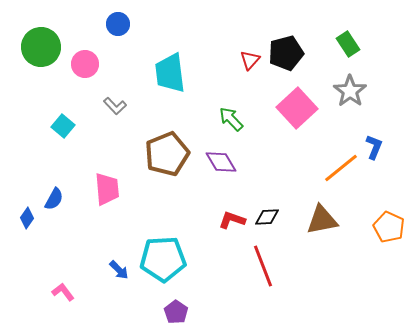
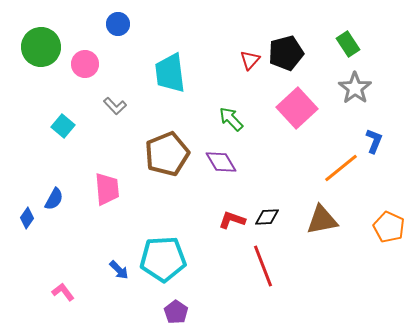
gray star: moved 5 px right, 3 px up
blue L-shape: moved 6 px up
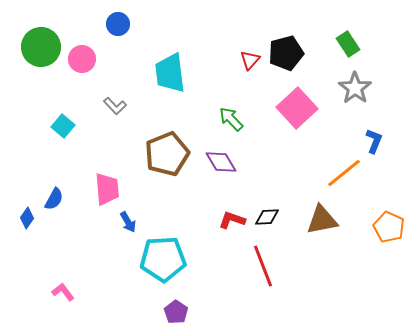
pink circle: moved 3 px left, 5 px up
orange line: moved 3 px right, 5 px down
blue arrow: moved 9 px right, 48 px up; rotated 15 degrees clockwise
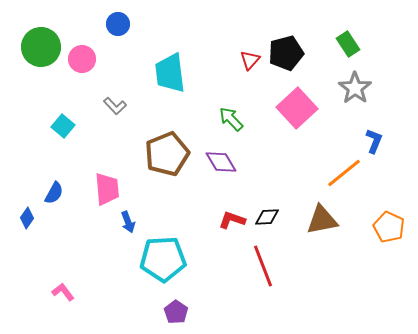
blue semicircle: moved 6 px up
blue arrow: rotated 10 degrees clockwise
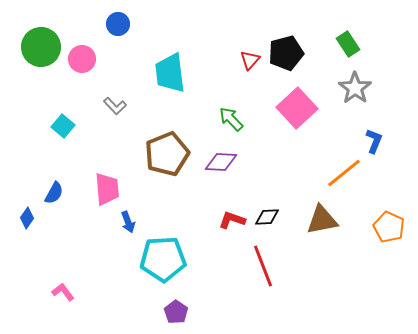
purple diamond: rotated 56 degrees counterclockwise
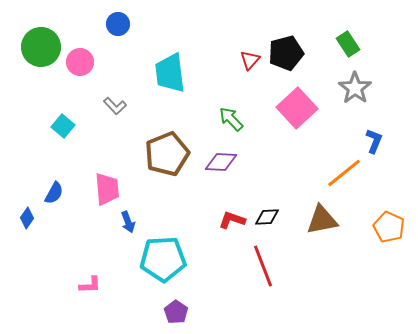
pink circle: moved 2 px left, 3 px down
pink L-shape: moved 27 px right, 7 px up; rotated 125 degrees clockwise
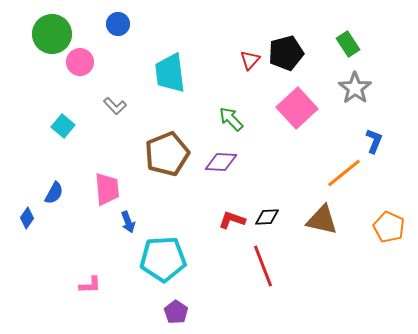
green circle: moved 11 px right, 13 px up
brown triangle: rotated 24 degrees clockwise
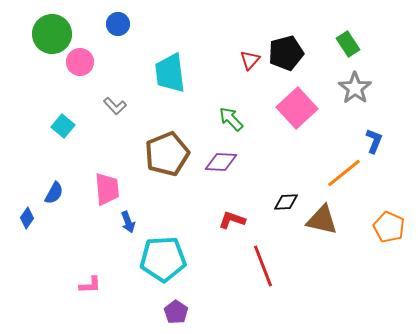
black diamond: moved 19 px right, 15 px up
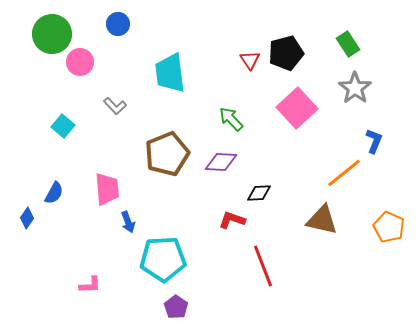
red triangle: rotated 15 degrees counterclockwise
black diamond: moved 27 px left, 9 px up
purple pentagon: moved 5 px up
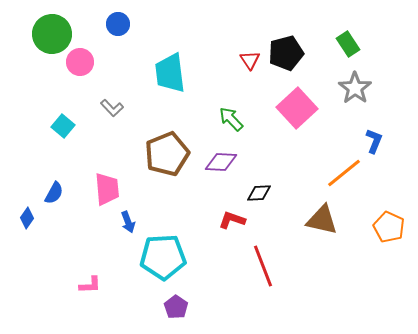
gray L-shape: moved 3 px left, 2 px down
cyan pentagon: moved 2 px up
